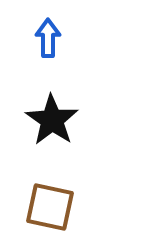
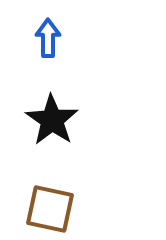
brown square: moved 2 px down
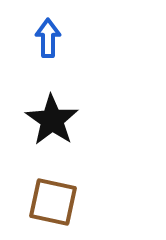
brown square: moved 3 px right, 7 px up
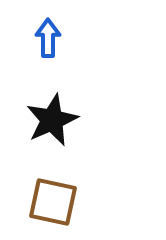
black star: rotated 14 degrees clockwise
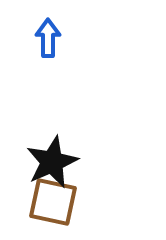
black star: moved 42 px down
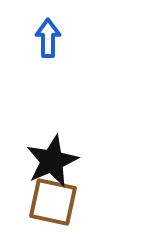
black star: moved 1 px up
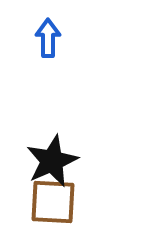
brown square: rotated 9 degrees counterclockwise
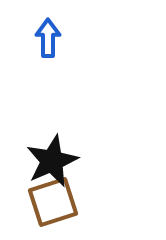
brown square: rotated 21 degrees counterclockwise
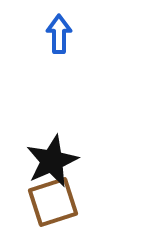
blue arrow: moved 11 px right, 4 px up
